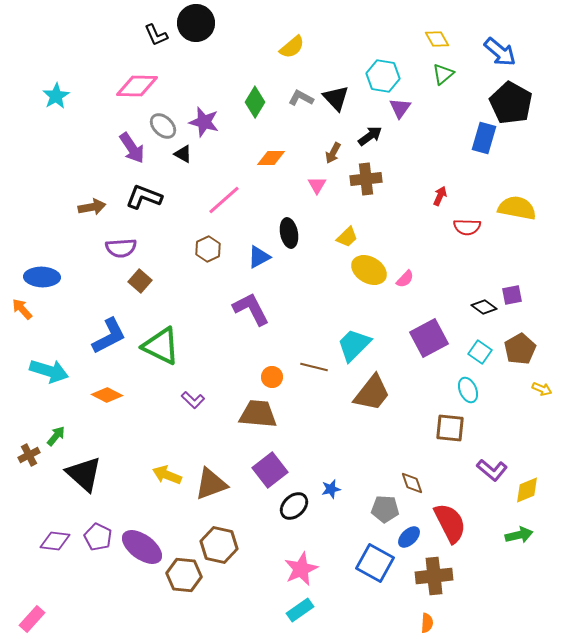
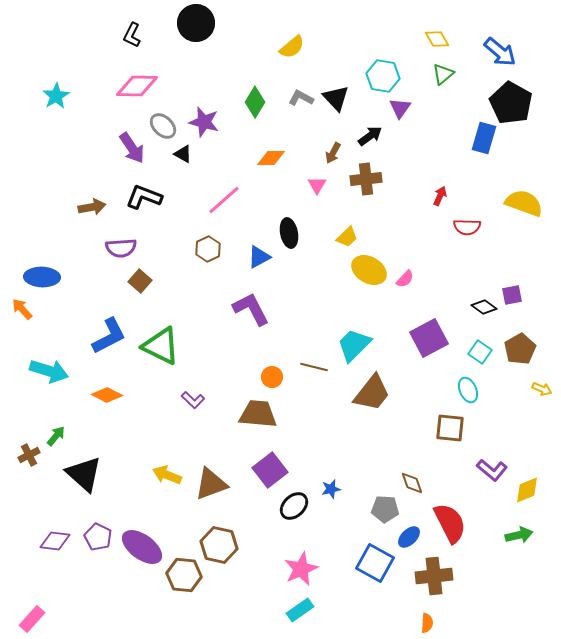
black L-shape at (156, 35): moved 24 px left; rotated 50 degrees clockwise
yellow semicircle at (517, 208): moved 7 px right, 5 px up; rotated 9 degrees clockwise
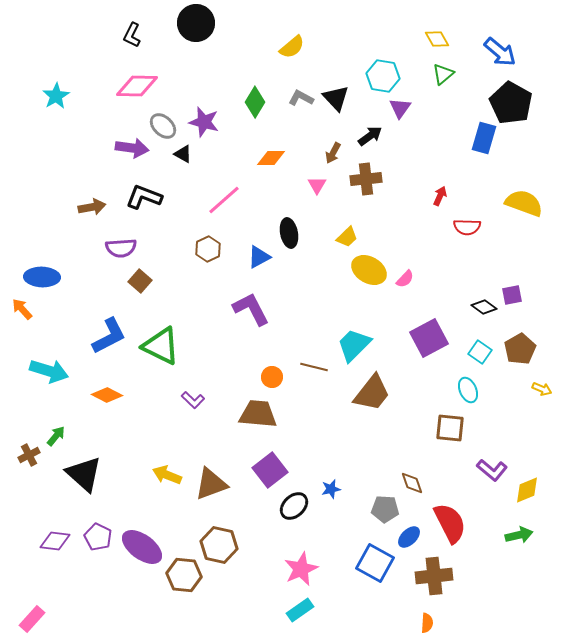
purple arrow at (132, 148): rotated 48 degrees counterclockwise
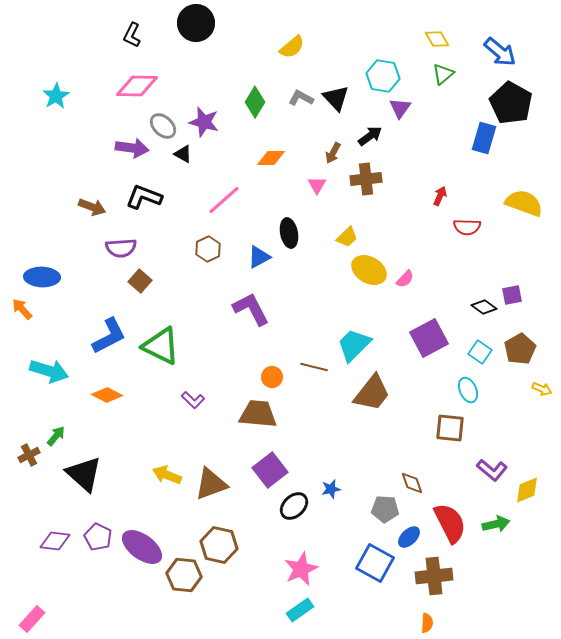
brown arrow at (92, 207): rotated 32 degrees clockwise
green arrow at (519, 535): moved 23 px left, 11 px up
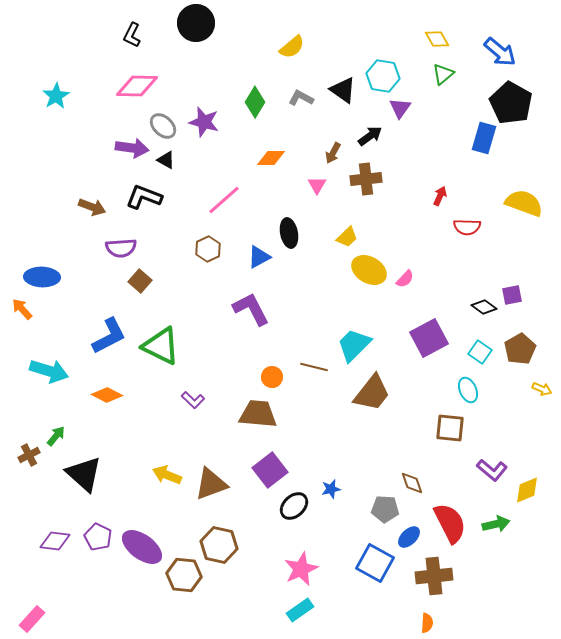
black triangle at (336, 98): moved 7 px right, 8 px up; rotated 12 degrees counterclockwise
black triangle at (183, 154): moved 17 px left, 6 px down
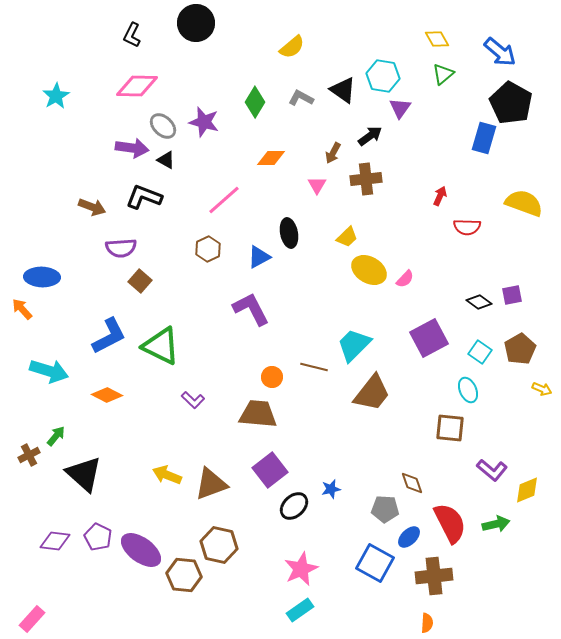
black diamond at (484, 307): moved 5 px left, 5 px up
purple ellipse at (142, 547): moved 1 px left, 3 px down
